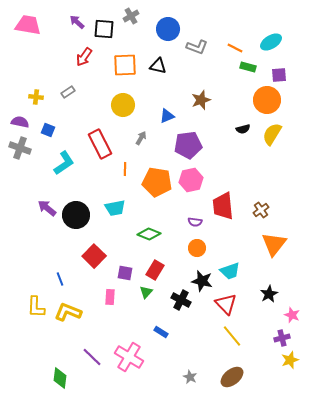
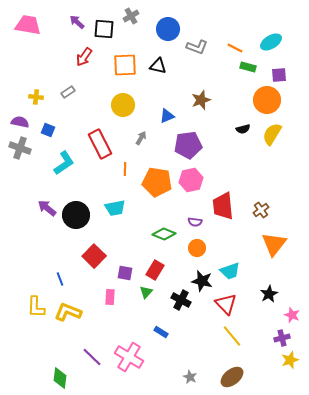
green diamond at (149, 234): moved 15 px right
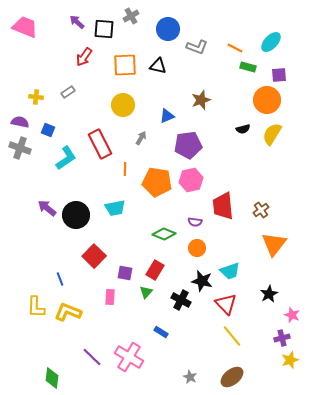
pink trapezoid at (28, 25): moved 3 px left, 2 px down; rotated 12 degrees clockwise
cyan ellipse at (271, 42): rotated 15 degrees counterclockwise
cyan L-shape at (64, 163): moved 2 px right, 5 px up
green diamond at (60, 378): moved 8 px left
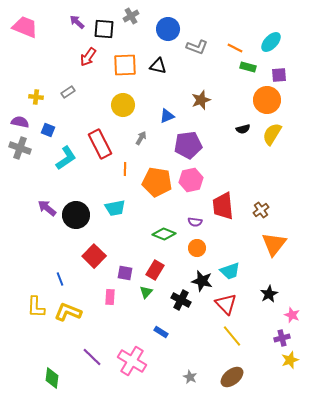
red arrow at (84, 57): moved 4 px right
pink cross at (129, 357): moved 3 px right, 4 px down
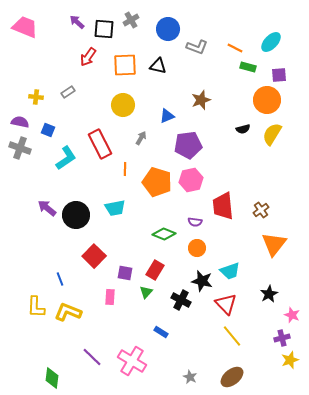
gray cross at (131, 16): moved 4 px down
orange pentagon at (157, 182): rotated 8 degrees clockwise
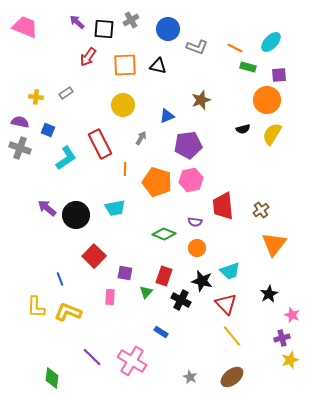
gray rectangle at (68, 92): moved 2 px left, 1 px down
red rectangle at (155, 270): moved 9 px right, 6 px down; rotated 12 degrees counterclockwise
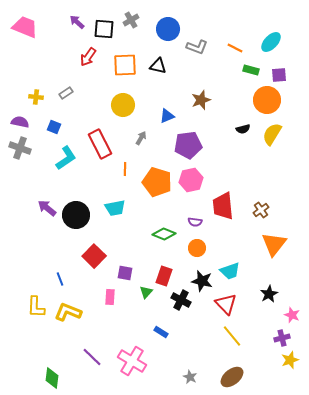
green rectangle at (248, 67): moved 3 px right, 3 px down
blue square at (48, 130): moved 6 px right, 3 px up
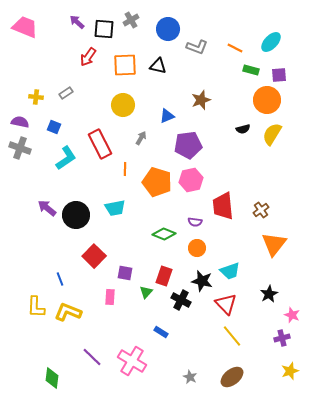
yellow star at (290, 360): moved 11 px down
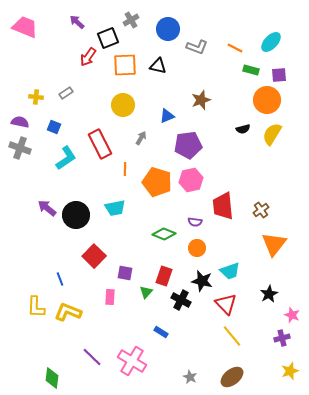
black square at (104, 29): moved 4 px right, 9 px down; rotated 25 degrees counterclockwise
